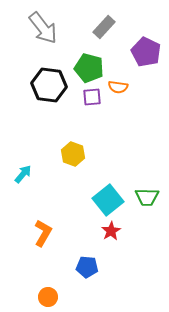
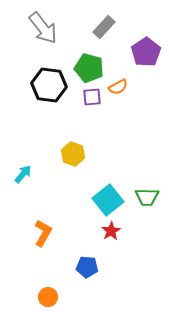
purple pentagon: rotated 12 degrees clockwise
orange semicircle: rotated 36 degrees counterclockwise
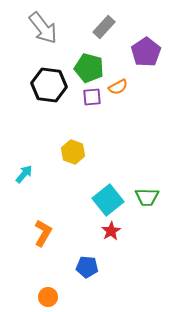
yellow hexagon: moved 2 px up
cyan arrow: moved 1 px right
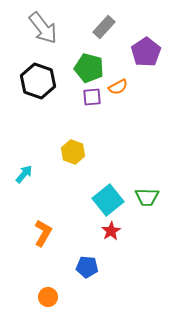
black hexagon: moved 11 px left, 4 px up; rotated 12 degrees clockwise
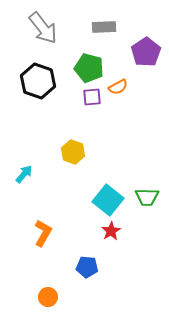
gray rectangle: rotated 45 degrees clockwise
cyan square: rotated 12 degrees counterclockwise
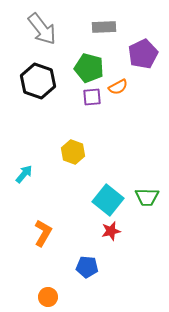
gray arrow: moved 1 px left, 1 px down
purple pentagon: moved 3 px left, 2 px down; rotated 8 degrees clockwise
red star: rotated 18 degrees clockwise
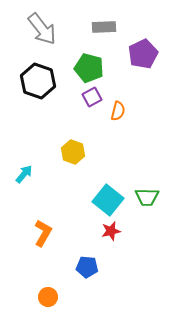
orange semicircle: moved 24 px down; rotated 48 degrees counterclockwise
purple square: rotated 24 degrees counterclockwise
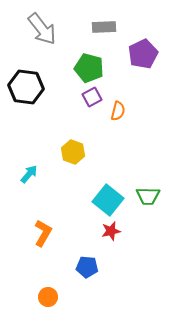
black hexagon: moved 12 px left, 6 px down; rotated 12 degrees counterclockwise
cyan arrow: moved 5 px right
green trapezoid: moved 1 px right, 1 px up
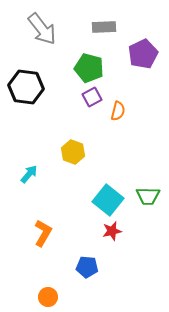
red star: moved 1 px right
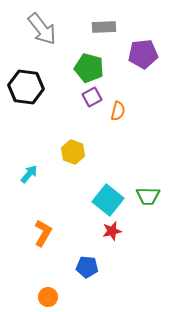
purple pentagon: rotated 20 degrees clockwise
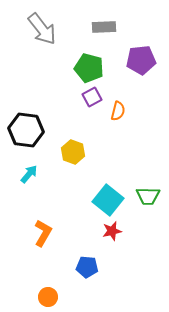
purple pentagon: moved 2 px left, 6 px down
black hexagon: moved 43 px down
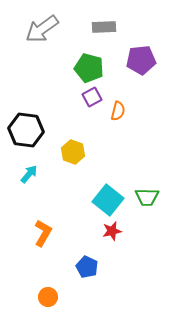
gray arrow: rotated 92 degrees clockwise
green trapezoid: moved 1 px left, 1 px down
blue pentagon: rotated 20 degrees clockwise
